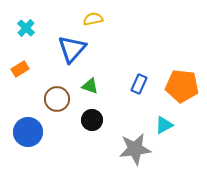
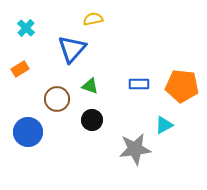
blue rectangle: rotated 66 degrees clockwise
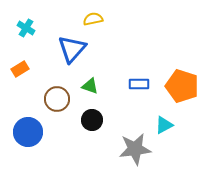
cyan cross: rotated 12 degrees counterclockwise
orange pentagon: rotated 12 degrees clockwise
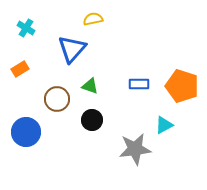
blue circle: moved 2 px left
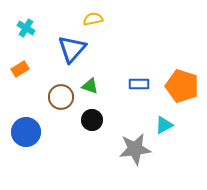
brown circle: moved 4 px right, 2 px up
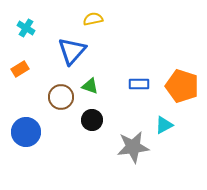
blue triangle: moved 2 px down
gray star: moved 2 px left, 2 px up
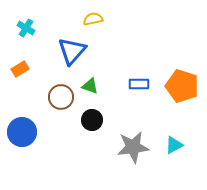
cyan triangle: moved 10 px right, 20 px down
blue circle: moved 4 px left
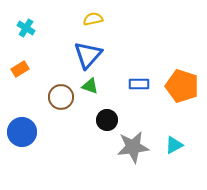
blue triangle: moved 16 px right, 4 px down
black circle: moved 15 px right
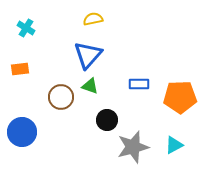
orange rectangle: rotated 24 degrees clockwise
orange pentagon: moved 2 px left, 11 px down; rotated 20 degrees counterclockwise
gray star: rotated 8 degrees counterclockwise
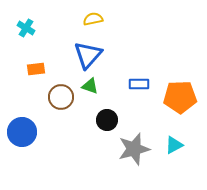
orange rectangle: moved 16 px right
gray star: moved 1 px right, 2 px down
